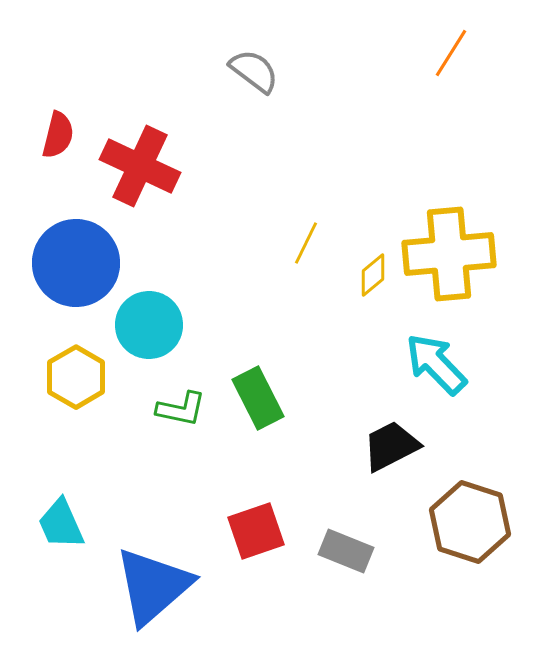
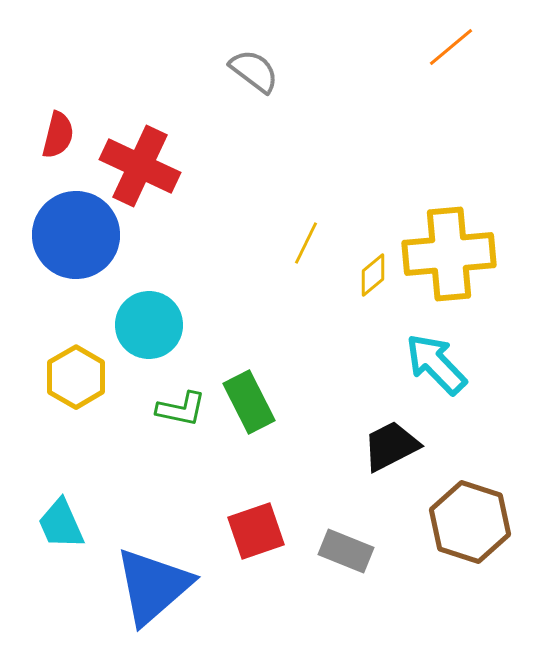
orange line: moved 6 px up; rotated 18 degrees clockwise
blue circle: moved 28 px up
green rectangle: moved 9 px left, 4 px down
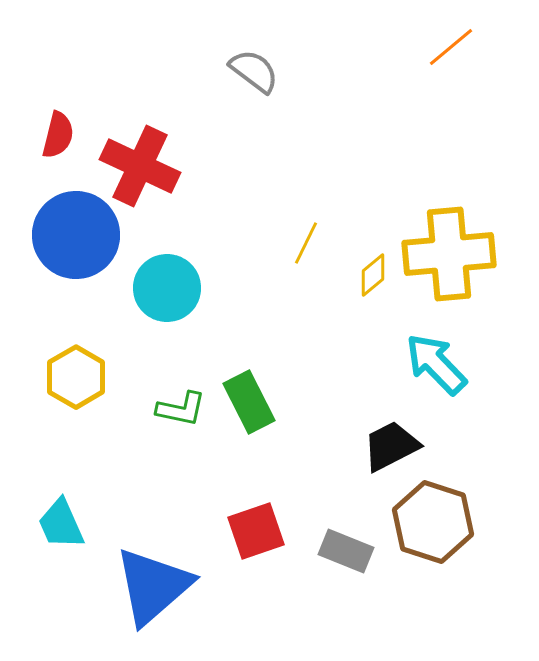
cyan circle: moved 18 px right, 37 px up
brown hexagon: moved 37 px left
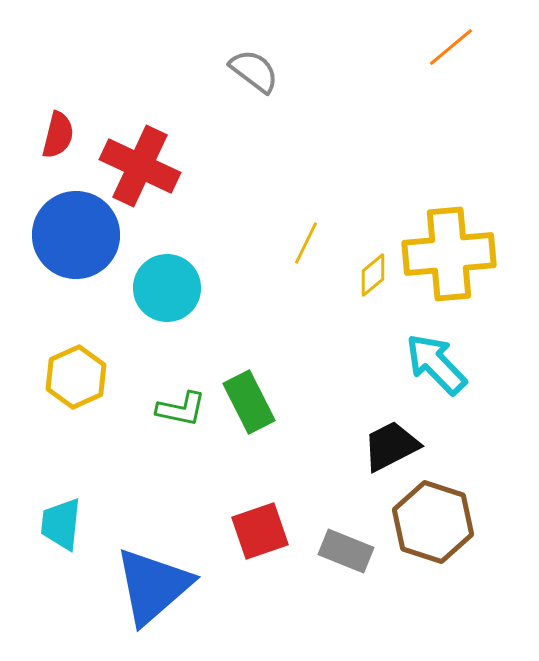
yellow hexagon: rotated 6 degrees clockwise
cyan trapezoid: rotated 30 degrees clockwise
red square: moved 4 px right
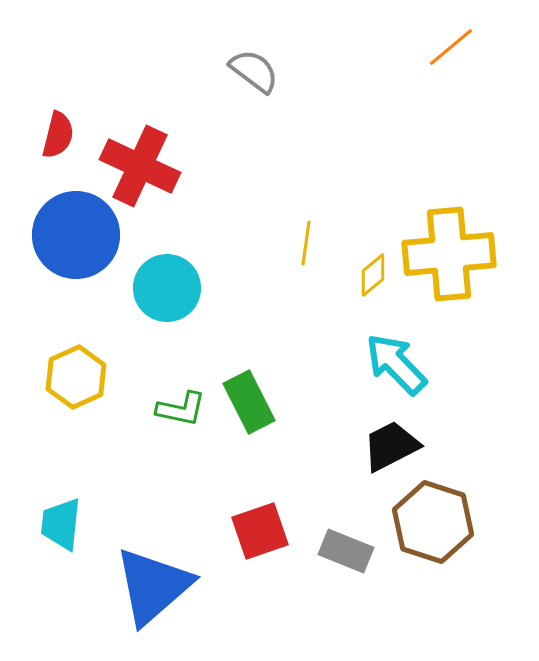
yellow line: rotated 18 degrees counterclockwise
cyan arrow: moved 40 px left
